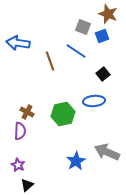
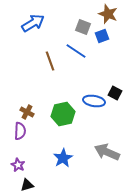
blue arrow: moved 15 px right, 20 px up; rotated 140 degrees clockwise
black square: moved 12 px right, 19 px down; rotated 24 degrees counterclockwise
blue ellipse: rotated 15 degrees clockwise
blue star: moved 13 px left, 3 px up
black triangle: rotated 24 degrees clockwise
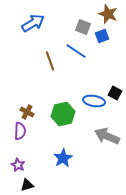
gray arrow: moved 16 px up
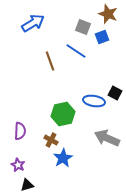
blue square: moved 1 px down
brown cross: moved 24 px right, 28 px down
gray arrow: moved 2 px down
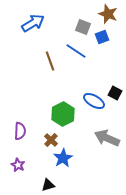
blue ellipse: rotated 20 degrees clockwise
green hexagon: rotated 15 degrees counterclockwise
brown cross: rotated 16 degrees clockwise
black triangle: moved 21 px right
